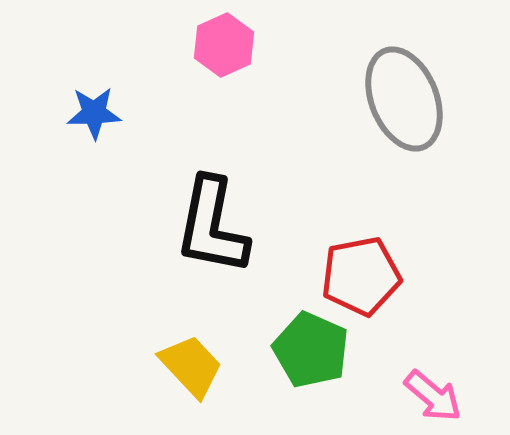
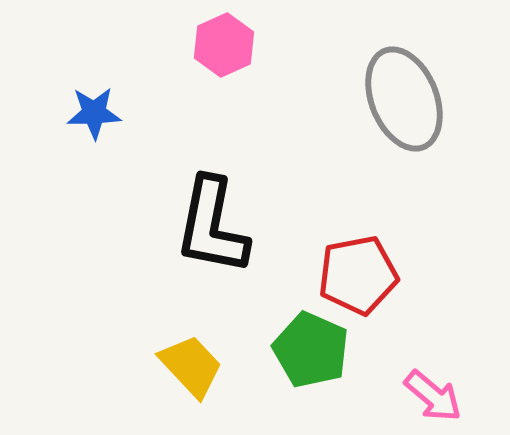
red pentagon: moved 3 px left, 1 px up
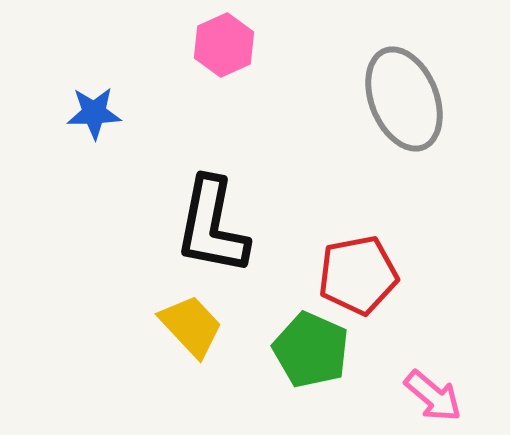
yellow trapezoid: moved 40 px up
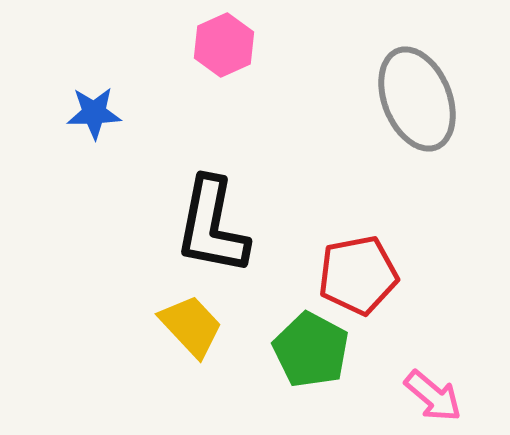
gray ellipse: moved 13 px right
green pentagon: rotated 4 degrees clockwise
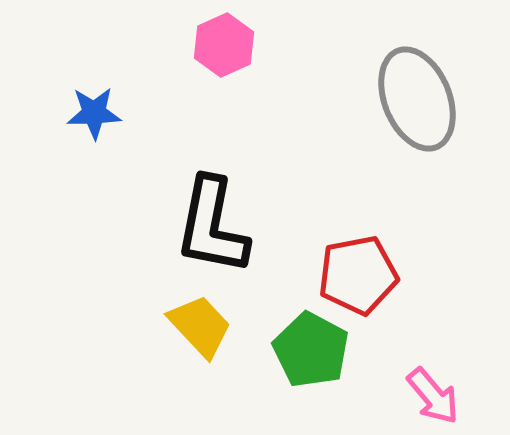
yellow trapezoid: moved 9 px right
pink arrow: rotated 10 degrees clockwise
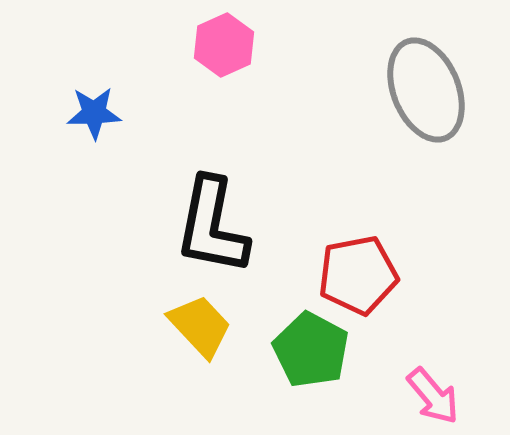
gray ellipse: moved 9 px right, 9 px up
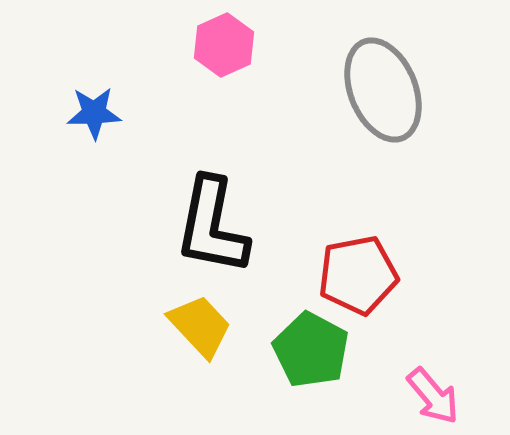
gray ellipse: moved 43 px left
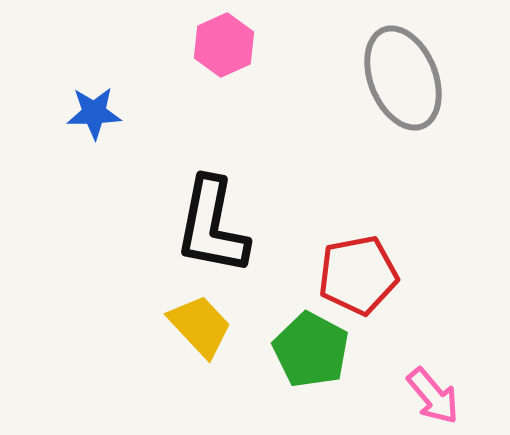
gray ellipse: moved 20 px right, 12 px up
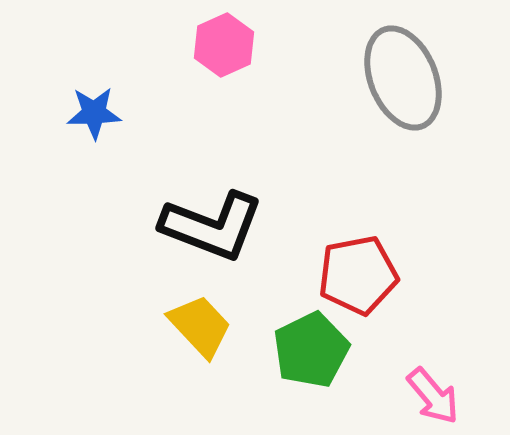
black L-shape: rotated 80 degrees counterclockwise
green pentagon: rotated 18 degrees clockwise
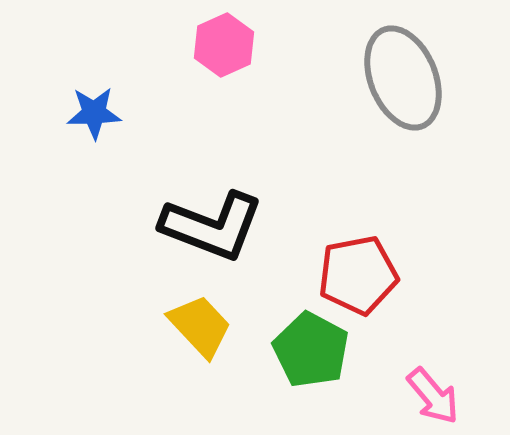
green pentagon: rotated 18 degrees counterclockwise
